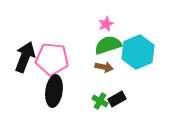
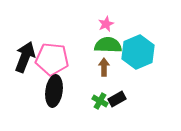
green semicircle: rotated 20 degrees clockwise
brown arrow: rotated 102 degrees counterclockwise
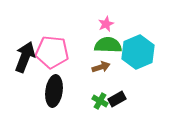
pink pentagon: moved 7 px up
brown arrow: moved 3 px left; rotated 72 degrees clockwise
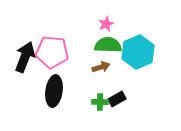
green cross: moved 1 px down; rotated 28 degrees counterclockwise
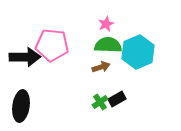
pink pentagon: moved 7 px up
black arrow: rotated 68 degrees clockwise
black ellipse: moved 33 px left, 15 px down
green cross: rotated 35 degrees counterclockwise
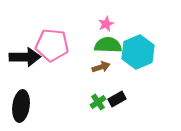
green cross: moved 2 px left
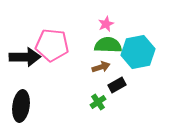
cyan hexagon: rotated 12 degrees clockwise
black rectangle: moved 14 px up
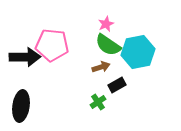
green semicircle: rotated 148 degrees counterclockwise
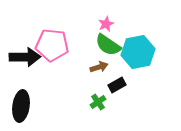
brown arrow: moved 2 px left
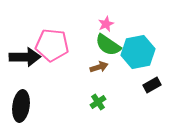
black rectangle: moved 35 px right
